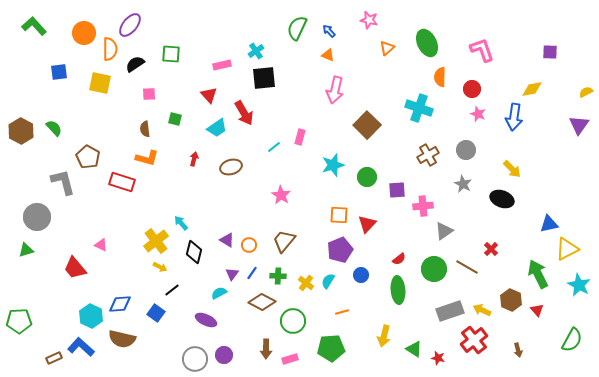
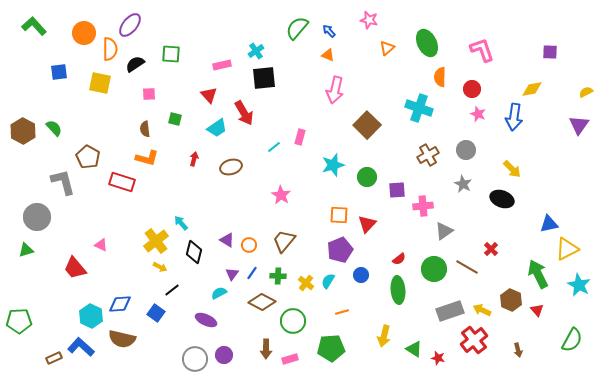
green semicircle at (297, 28): rotated 15 degrees clockwise
brown hexagon at (21, 131): moved 2 px right
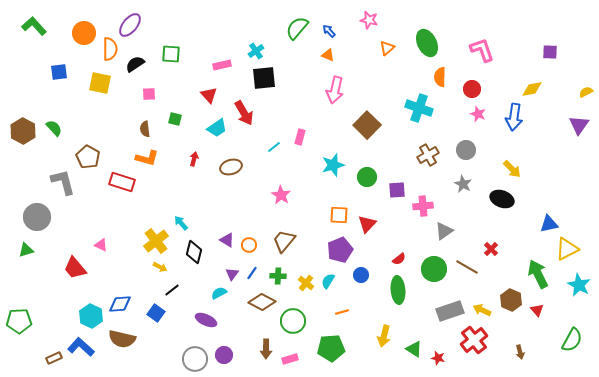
brown arrow at (518, 350): moved 2 px right, 2 px down
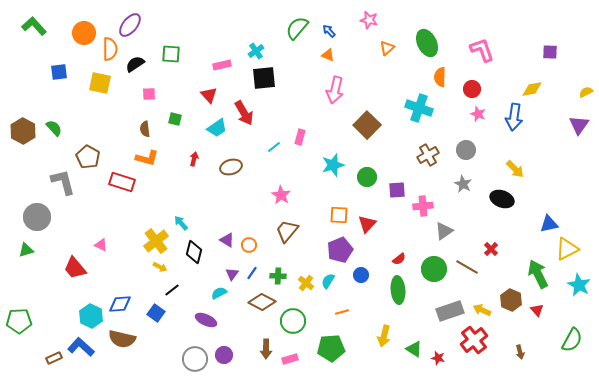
yellow arrow at (512, 169): moved 3 px right
brown trapezoid at (284, 241): moved 3 px right, 10 px up
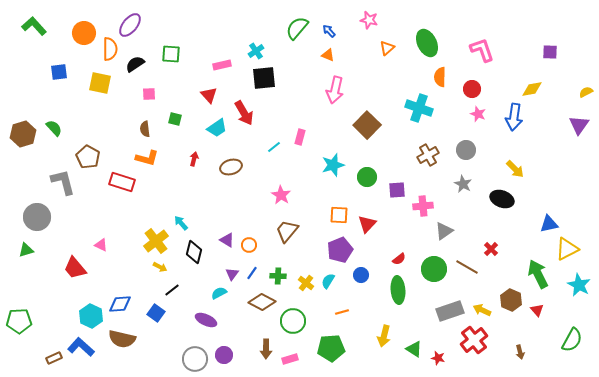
brown hexagon at (23, 131): moved 3 px down; rotated 15 degrees clockwise
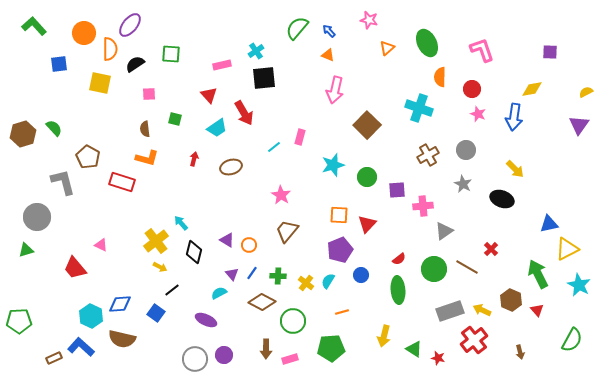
blue square at (59, 72): moved 8 px up
purple triangle at (232, 274): rotated 16 degrees counterclockwise
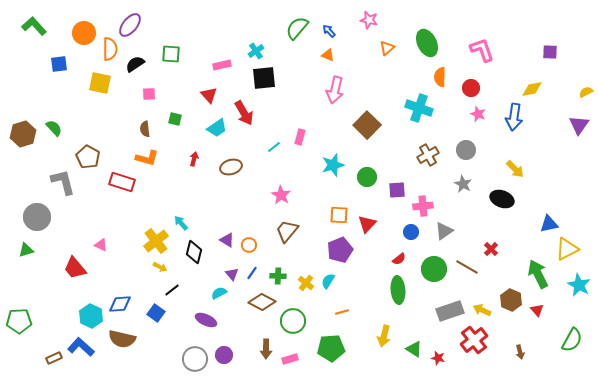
red circle at (472, 89): moved 1 px left, 1 px up
blue circle at (361, 275): moved 50 px right, 43 px up
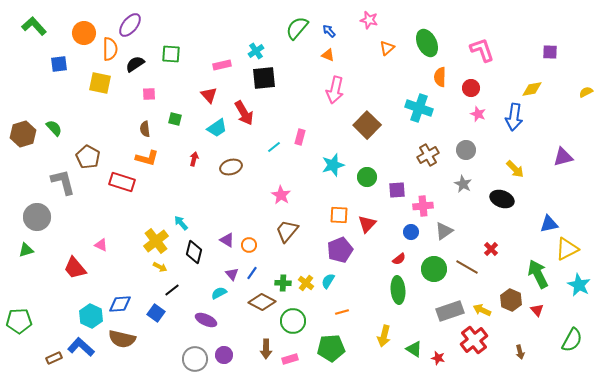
purple triangle at (579, 125): moved 16 px left, 32 px down; rotated 40 degrees clockwise
green cross at (278, 276): moved 5 px right, 7 px down
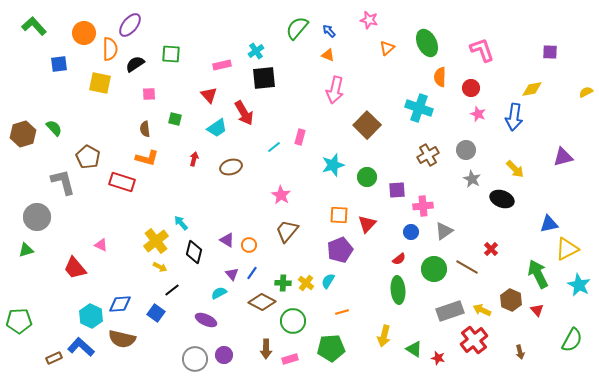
gray star at (463, 184): moved 9 px right, 5 px up
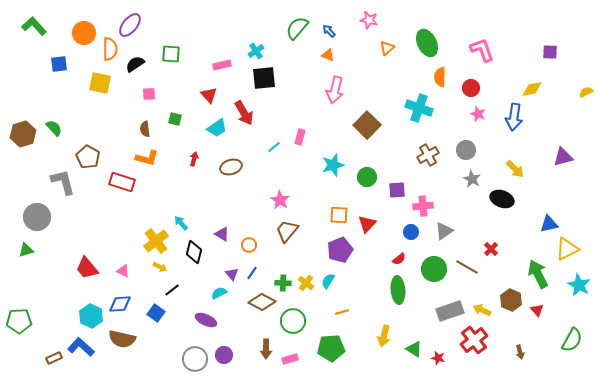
pink star at (281, 195): moved 1 px left, 5 px down
purple triangle at (227, 240): moved 5 px left, 6 px up
pink triangle at (101, 245): moved 22 px right, 26 px down
red trapezoid at (75, 268): moved 12 px right
